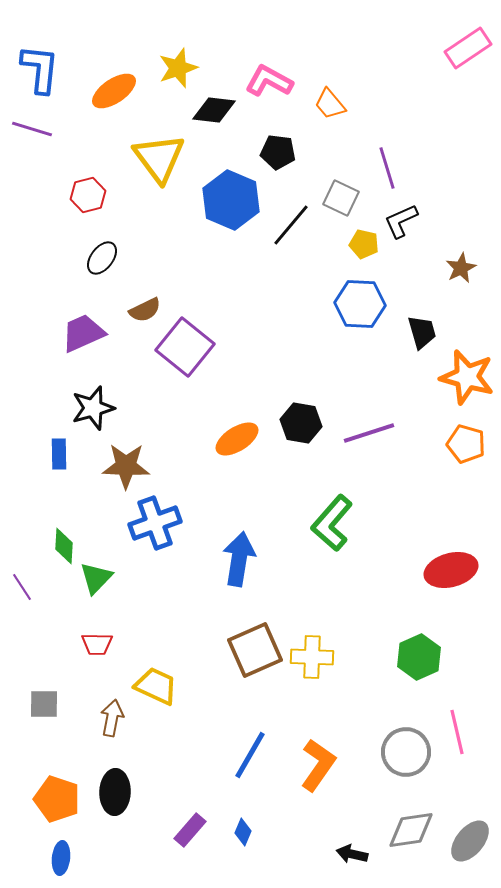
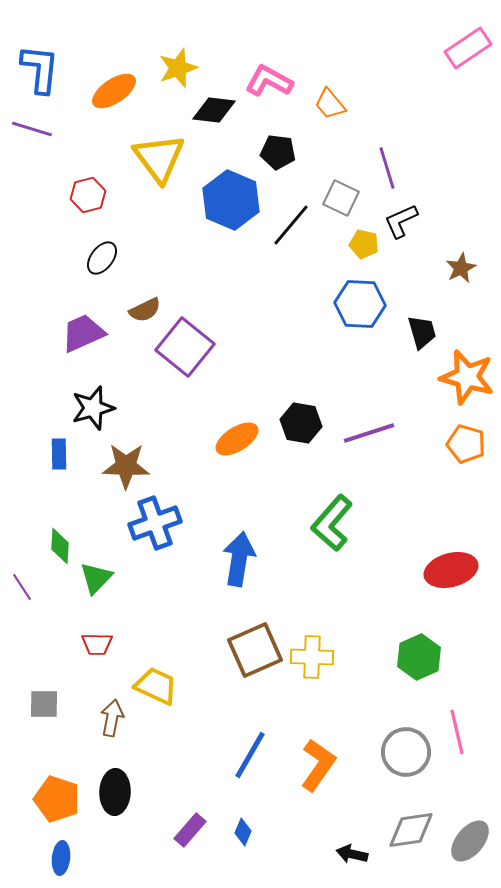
green diamond at (64, 546): moved 4 px left
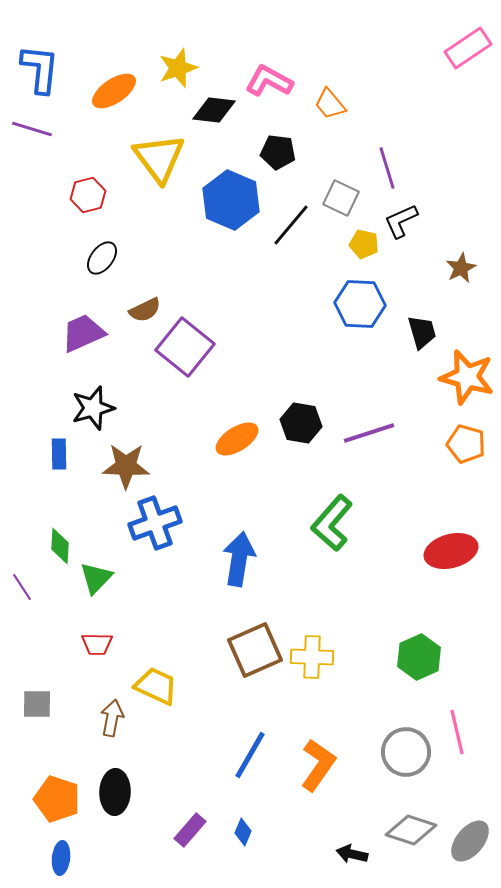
red ellipse at (451, 570): moved 19 px up
gray square at (44, 704): moved 7 px left
gray diamond at (411, 830): rotated 27 degrees clockwise
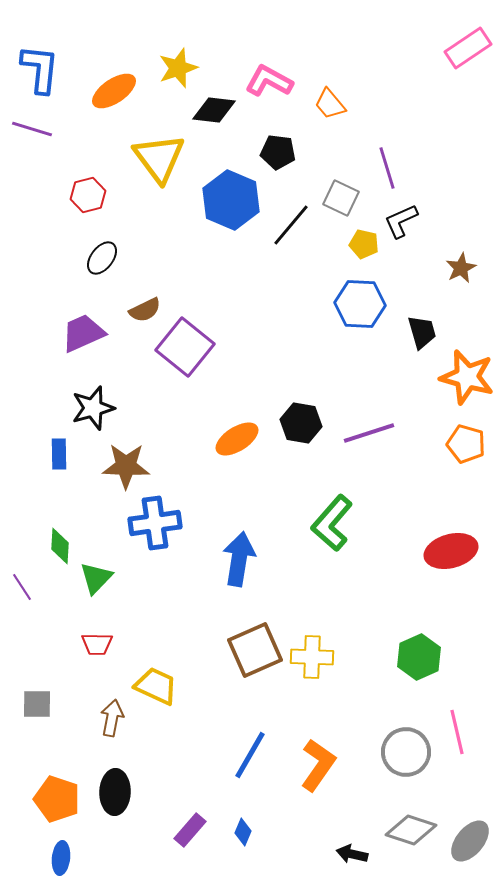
blue cross at (155, 523): rotated 12 degrees clockwise
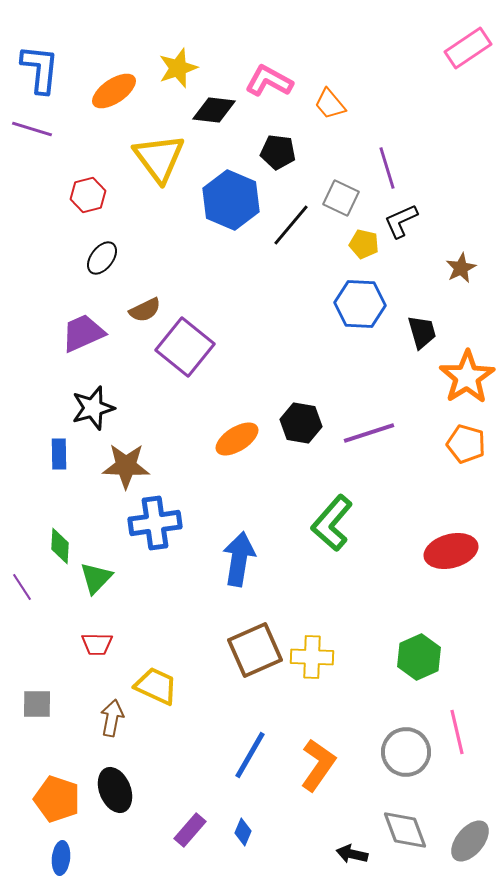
orange star at (467, 377): rotated 24 degrees clockwise
black ellipse at (115, 792): moved 2 px up; rotated 24 degrees counterclockwise
gray diamond at (411, 830): moved 6 px left; rotated 51 degrees clockwise
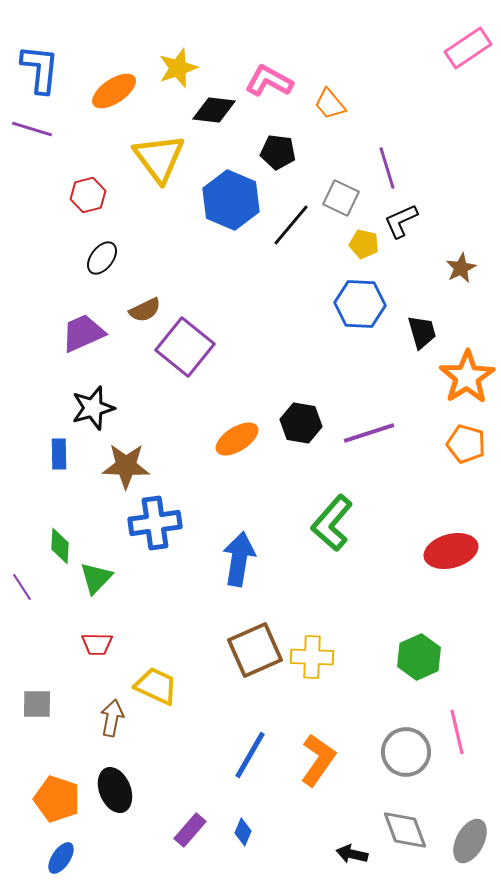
orange L-shape at (318, 765): moved 5 px up
gray ellipse at (470, 841): rotated 12 degrees counterclockwise
blue ellipse at (61, 858): rotated 28 degrees clockwise
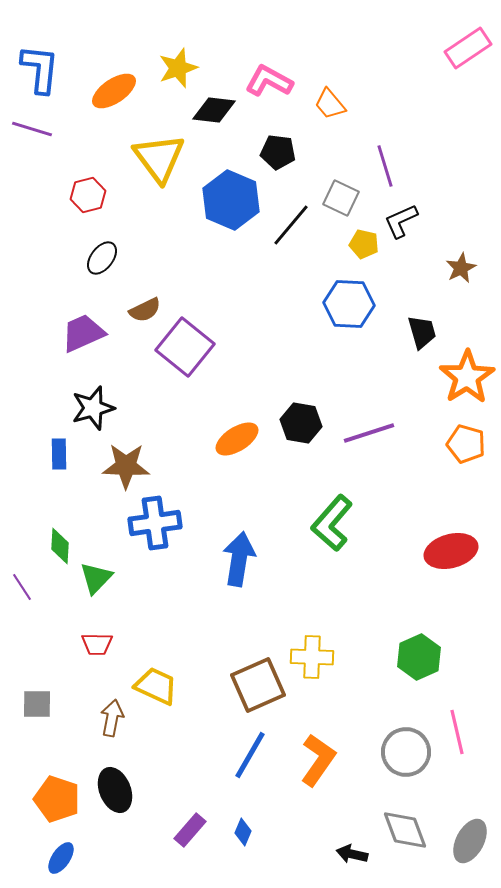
purple line at (387, 168): moved 2 px left, 2 px up
blue hexagon at (360, 304): moved 11 px left
brown square at (255, 650): moved 3 px right, 35 px down
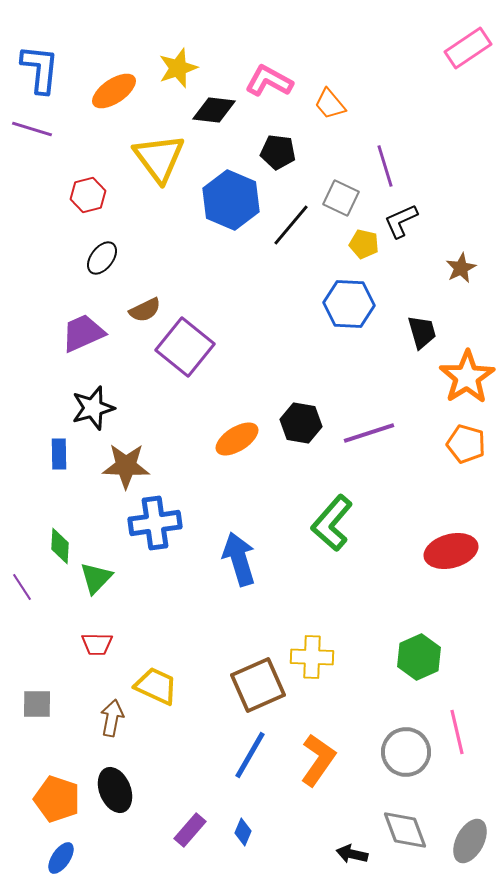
blue arrow at (239, 559): rotated 26 degrees counterclockwise
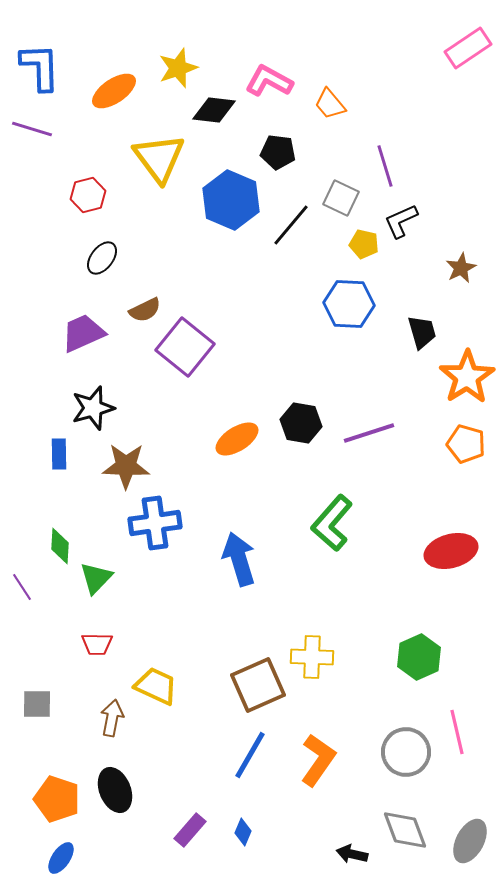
blue L-shape at (40, 69): moved 2 px up; rotated 8 degrees counterclockwise
